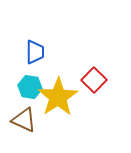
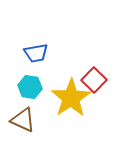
blue trapezoid: moved 1 px right, 1 px down; rotated 80 degrees clockwise
yellow star: moved 13 px right, 1 px down
brown triangle: moved 1 px left
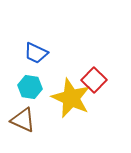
blue trapezoid: rotated 35 degrees clockwise
yellow star: rotated 15 degrees counterclockwise
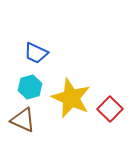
red square: moved 16 px right, 29 px down
cyan hexagon: rotated 25 degrees counterclockwise
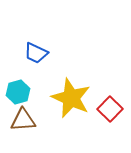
cyan hexagon: moved 12 px left, 5 px down
brown triangle: rotated 28 degrees counterclockwise
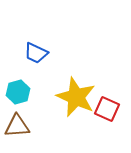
yellow star: moved 5 px right, 1 px up
red square: moved 3 px left; rotated 20 degrees counterclockwise
brown triangle: moved 6 px left, 6 px down
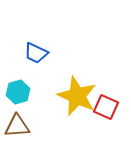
yellow star: moved 1 px right, 1 px up
red square: moved 1 px left, 2 px up
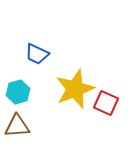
blue trapezoid: moved 1 px right, 1 px down
yellow star: moved 2 px left, 7 px up; rotated 27 degrees clockwise
red square: moved 4 px up
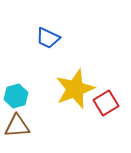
blue trapezoid: moved 11 px right, 16 px up
cyan hexagon: moved 2 px left, 4 px down
red square: rotated 35 degrees clockwise
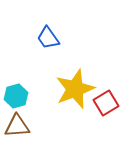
blue trapezoid: rotated 30 degrees clockwise
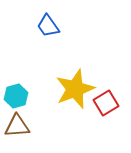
blue trapezoid: moved 12 px up
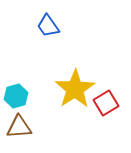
yellow star: rotated 12 degrees counterclockwise
brown triangle: moved 2 px right, 1 px down
